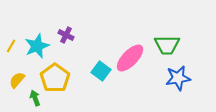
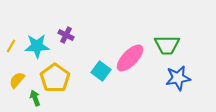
cyan star: rotated 20 degrees clockwise
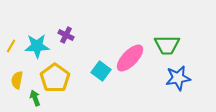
yellow semicircle: rotated 30 degrees counterclockwise
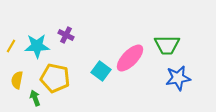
yellow pentagon: rotated 24 degrees counterclockwise
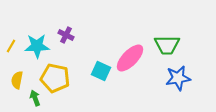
cyan square: rotated 12 degrees counterclockwise
